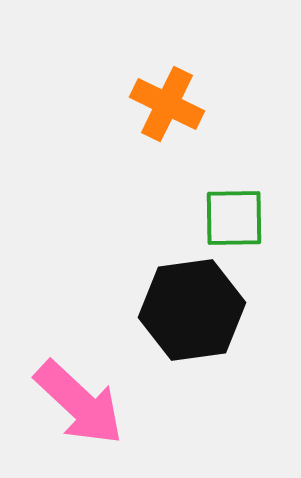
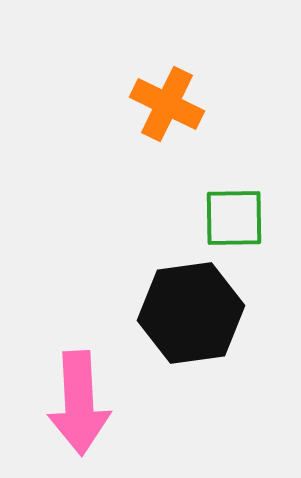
black hexagon: moved 1 px left, 3 px down
pink arrow: rotated 44 degrees clockwise
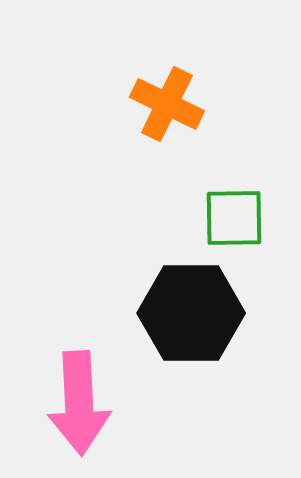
black hexagon: rotated 8 degrees clockwise
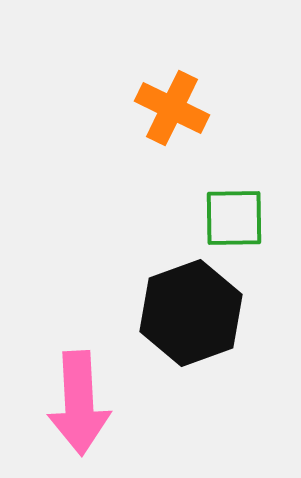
orange cross: moved 5 px right, 4 px down
black hexagon: rotated 20 degrees counterclockwise
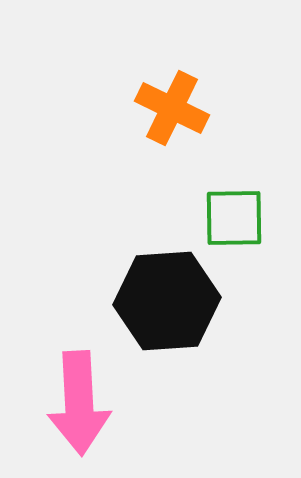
black hexagon: moved 24 px left, 12 px up; rotated 16 degrees clockwise
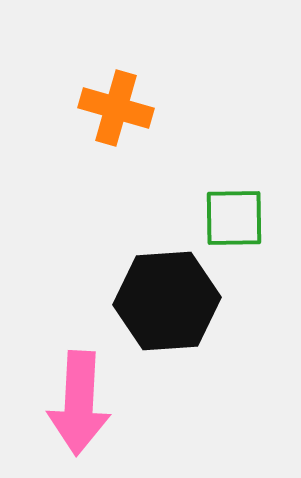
orange cross: moved 56 px left; rotated 10 degrees counterclockwise
pink arrow: rotated 6 degrees clockwise
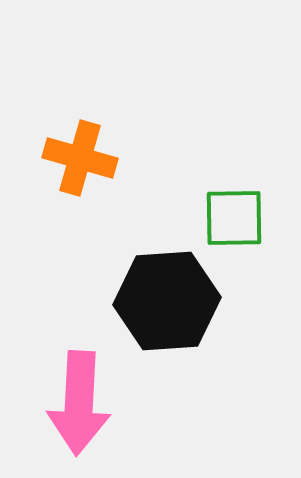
orange cross: moved 36 px left, 50 px down
